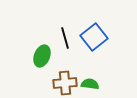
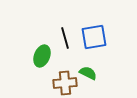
blue square: rotated 28 degrees clockwise
green semicircle: moved 2 px left, 11 px up; rotated 18 degrees clockwise
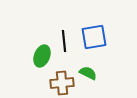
black line: moved 1 px left, 3 px down; rotated 10 degrees clockwise
brown cross: moved 3 px left
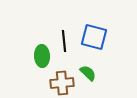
blue square: rotated 24 degrees clockwise
green ellipse: rotated 25 degrees counterclockwise
green semicircle: rotated 18 degrees clockwise
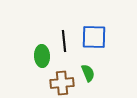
blue square: rotated 12 degrees counterclockwise
green semicircle: rotated 24 degrees clockwise
